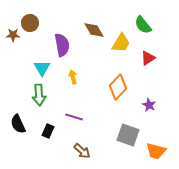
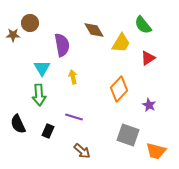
orange diamond: moved 1 px right, 2 px down
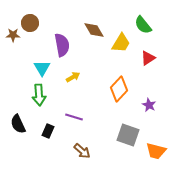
yellow arrow: rotated 72 degrees clockwise
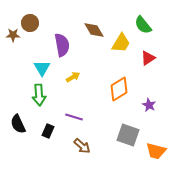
orange diamond: rotated 15 degrees clockwise
brown arrow: moved 5 px up
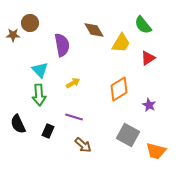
cyan triangle: moved 2 px left, 2 px down; rotated 12 degrees counterclockwise
yellow arrow: moved 6 px down
gray square: rotated 10 degrees clockwise
brown arrow: moved 1 px right, 1 px up
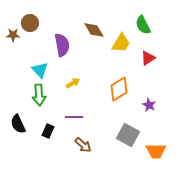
green semicircle: rotated 12 degrees clockwise
purple line: rotated 18 degrees counterclockwise
orange trapezoid: rotated 15 degrees counterclockwise
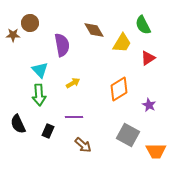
yellow trapezoid: moved 1 px right
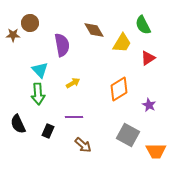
green arrow: moved 1 px left, 1 px up
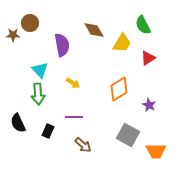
yellow arrow: rotated 64 degrees clockwise
black semicircle: moved 1 px up
